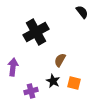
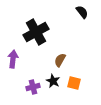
purple arrow: moved 8 px up
purple cross: moved 2 px right, 4 px up
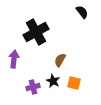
purple arrow: moved 1 px right
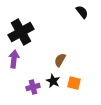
black cross: moved 15 px left
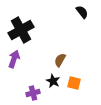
black cross: moved 2 px up
purple arrow: rotated 12 degrees clockwise
purple cross: moved 6 px down
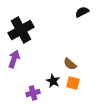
black semicircle: rotated 80 degrees counterclockwise
brown semicircle: moved 10 px right, 4 px down; rotated 80 degrees counterclockwise
orange square: moved 1 px left
